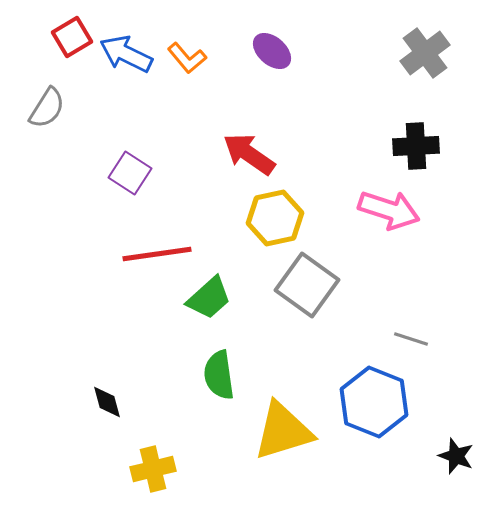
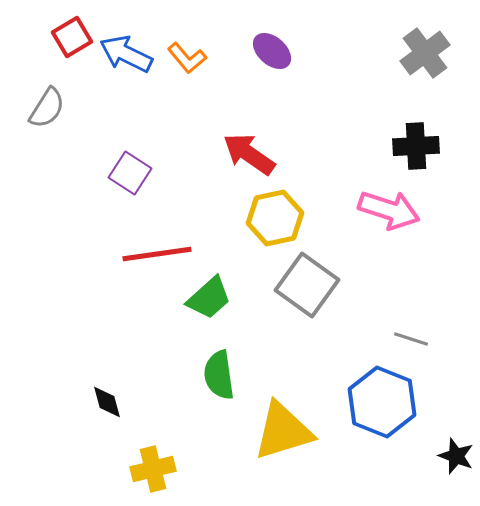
blue hexagon: moved 8 px right
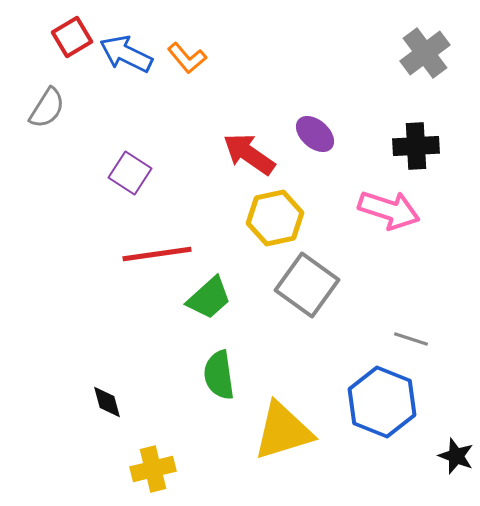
purple ellipse: moved 43 px right, 83 px down
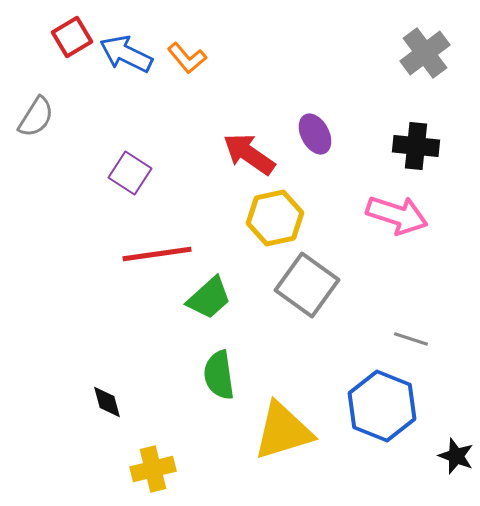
gray semicircle: moved 11 px left, 9 px down
purple ellipse: rotated 21 degrees clockwise
black cross: rotated 9 degrees clockwise
pink arrow: moved 8 px right, 5 px down
blue hexagon: moved 4 px down
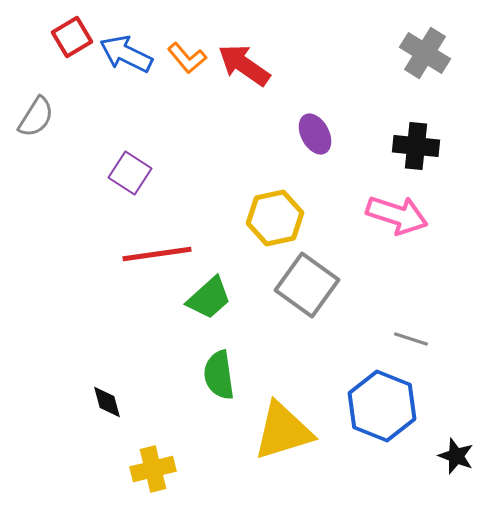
gray cross: rotated 21 degrees counterclockwise
red arrow: moved 5 px left, 89 px up
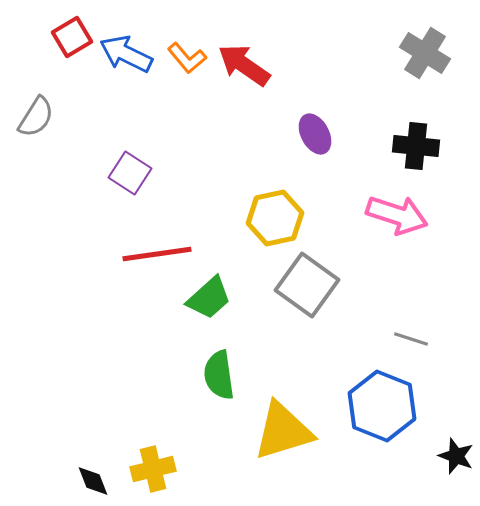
black diamond: moved 14 px left, 79 px down; rotated 6 degrees counterclockwise
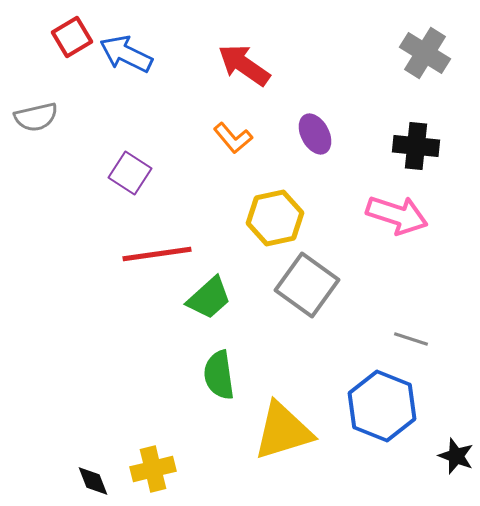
orange L-shape: moved 46 px right, 80 px down
gray semicircle: rotated 45 degrees clockwise
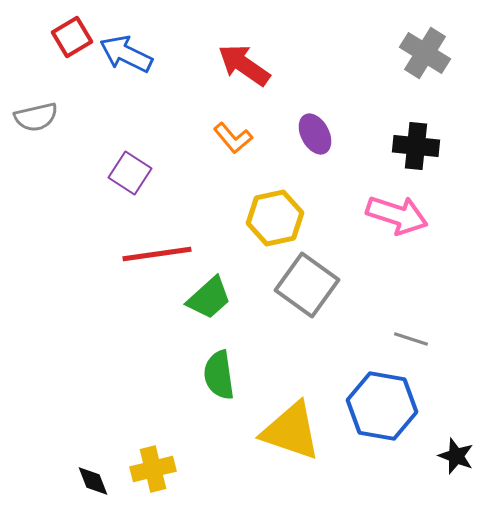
blue hexagon: rotated 12 degrees counterclockwise
yellow triangle: moved 8 px right; rotated 36 degrees clockwise
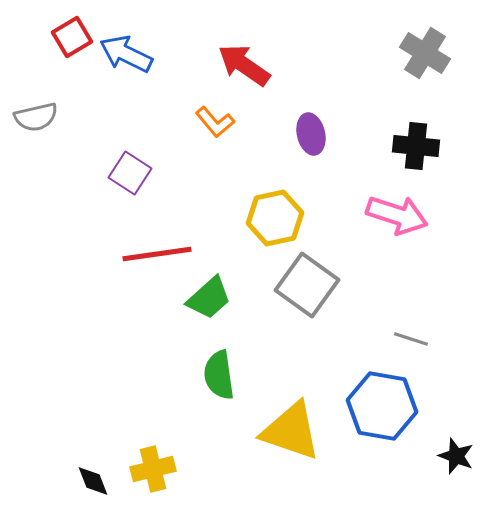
purple ellipse: moved 4 px left; rotated 15 degrees clockwise
orange L-shape: moved 18 px left, 16 px up
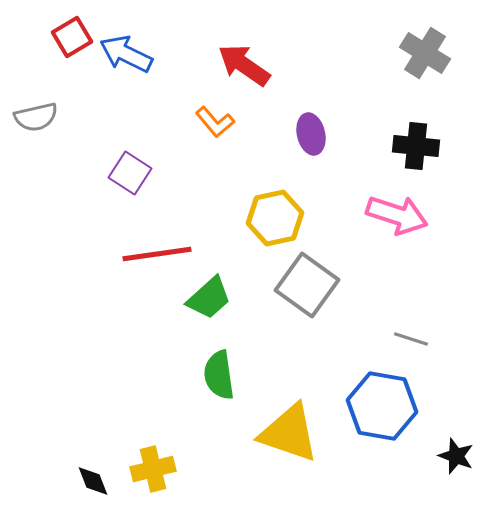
yellow triangle: moved 2 px left, 2 px down
